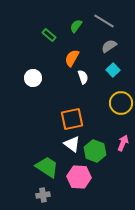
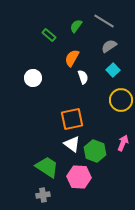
yellow circle: moved 3 px up
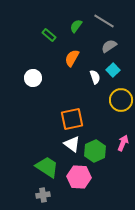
white semicircle: moved 12 px right
green hexagon: rotated 15 degrees clockwise
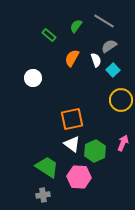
white semicircle: moved 1 px right, 17 px up
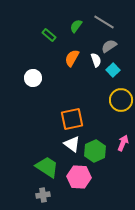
gray line: moved 1 px down
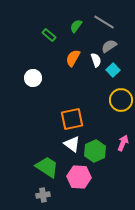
orange semicircle: moved 1 px right
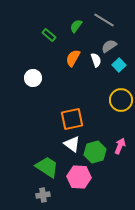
gray line: moved 2 px up
cyan square: moved 6 px right, 5 px up
pink arrow: moved 3 px left, 3 px down
green hexagon: moved 1 px down; rotated 10 degrees clockwise
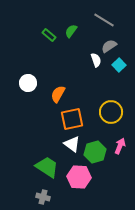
green semicircle: moved 5 px left, 5 px down
orange semicircle: moved 15 px left, 36 px down
white circle: moved 5 px left, 5 px down
yellow circle: moved 10 px left, 12 px down
gray cross: moved 2 px down; rotated 24 degrees clockwise
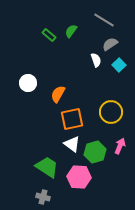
gray semicircle: moved 1 px right, 2 px up
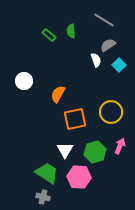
green semicircle: rotated 40 degrees counterclockwise
gray semicircle: moved 2 px left, 1 px down
white circle: moved 4 px left, 2 px up
orange square: moved 3 px right
white triangle: moved 7 px left, 6 px down; rotated 24 degrees clockwise
green trapezoid: moved 6 px down
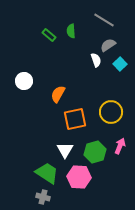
cyan square: moved 1 px right, 1 px up
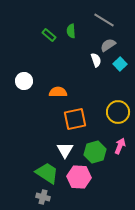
orange semicircle: moved 2 px up; rotated 60 degrees clockwise
yellow circle: moved 7 px right
